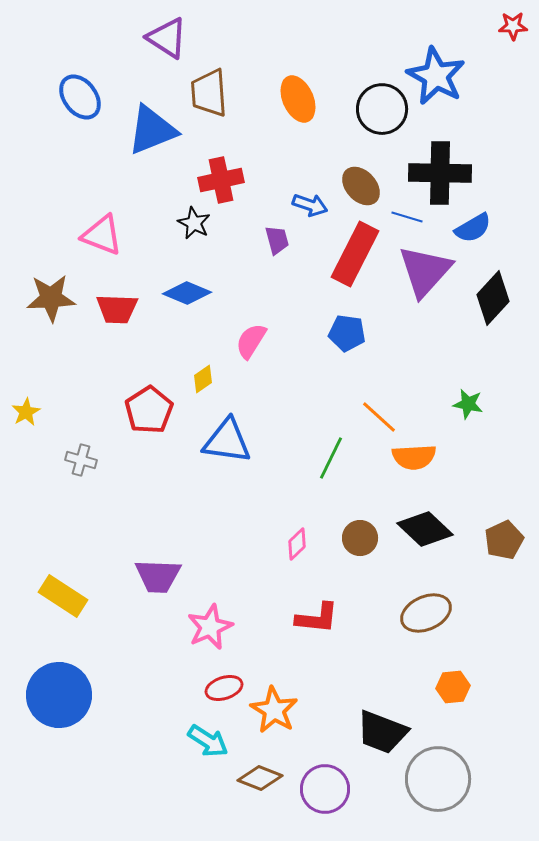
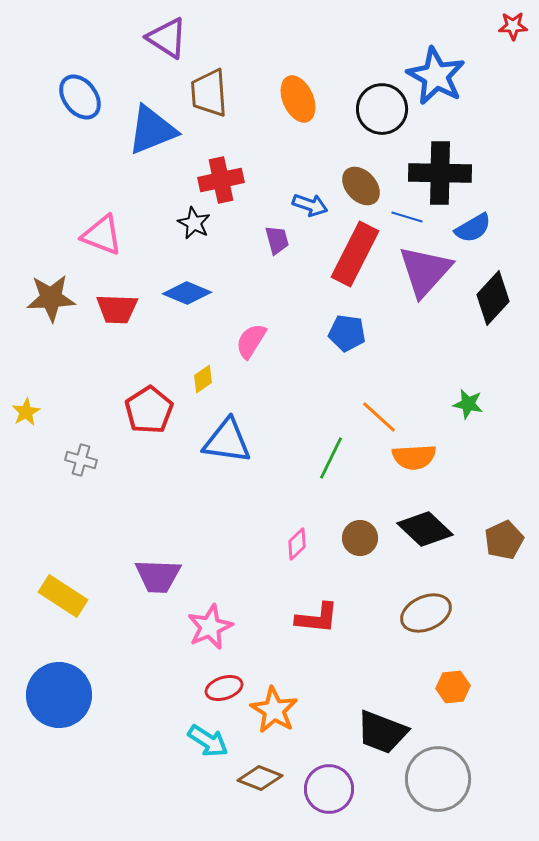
purple circle at (325, 789): moved 4 px right
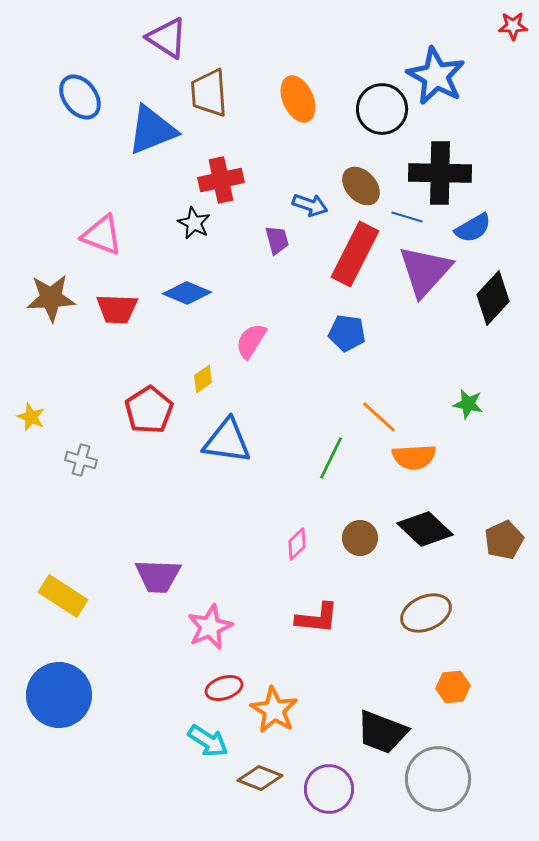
yellow star at (26, 412): moved 5 px right, 5 px down; rotated 20 degrees counterclockwise
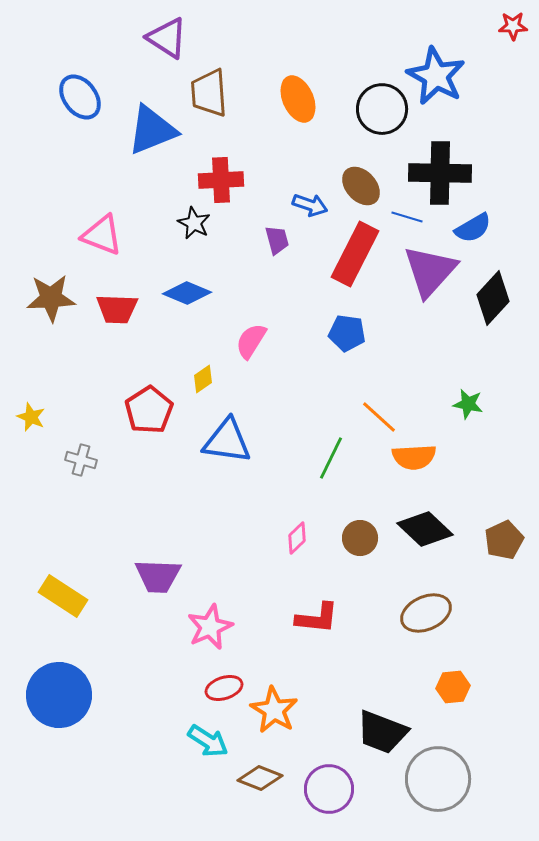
red cross at (221, 180): rotated 9 degrees clockwise
purple triangle at (425, 271): moved 5 px right
pink diamond at (297, 544): moved 6 px up
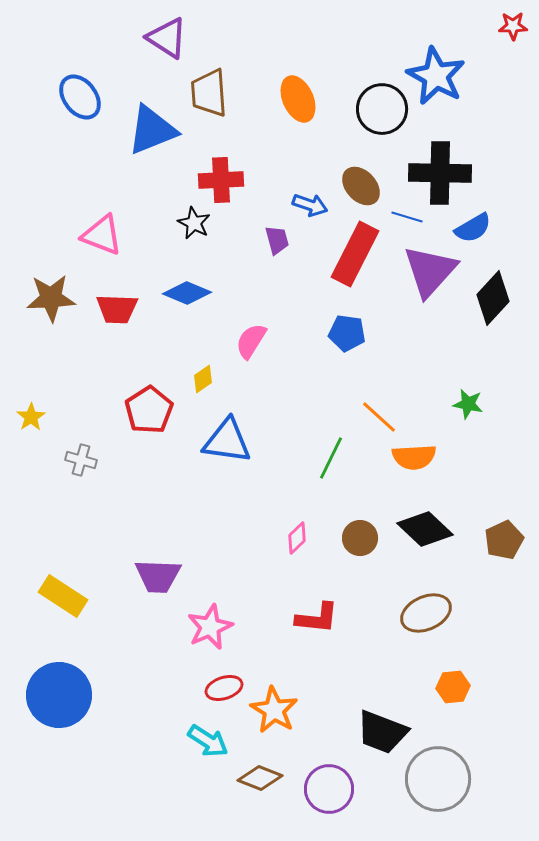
yellow star at (31, 417): rotated 16 degrees clockwise
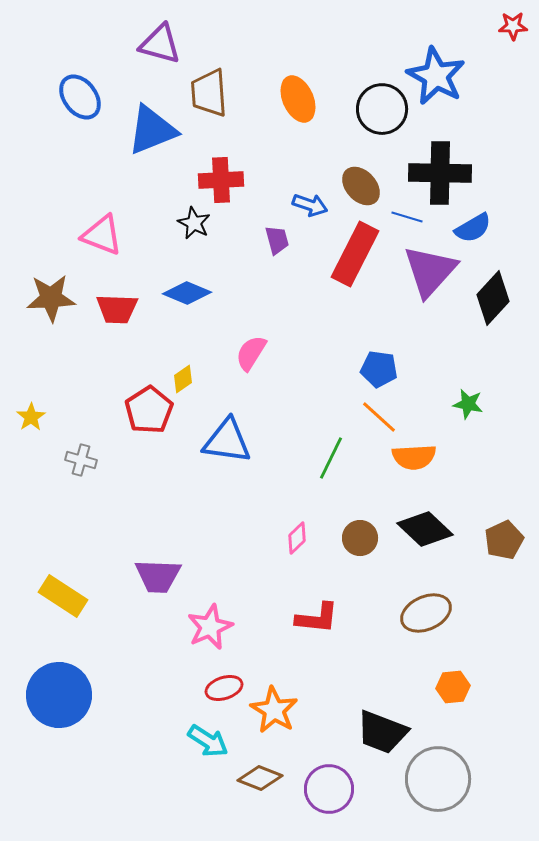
purple triangle at (167, 38): moved 7 px left, 6 px down; rotated 18 degrees counterclockwise
blue pentagon at (347, 333): moved 32 px right, 36 px down
pink semicircle at (251, 341): moved 12 px down
yellow diamond at (203, 379): moved 20 px left
